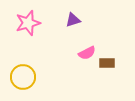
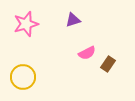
pink star: moved 2 px left, 1 px down
brown rectangle: moved 1 px right, 1 px down; rotated 56 degrees counterclockwise
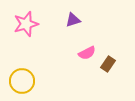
yellow circle: moved 1 px left, 4 px down
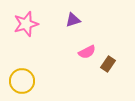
pink semicircle: moved 1 px up
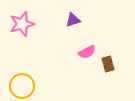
pink star: moved 4 px left
brown rectangle: rotated 49 degrees counterclockwise
yellow circle: moved 5 px down
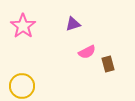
purple triangle: moved 4 px down
pink star: moved 1 px right, 2 px down; rotated 20 degrees counterclockwise
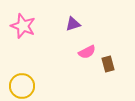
pink star: rotated 15 degrees counterclockwise
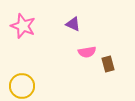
purple triangle: rotated 42 degrees clockwise
pink semicircle: rotated 18 degrees clockwise
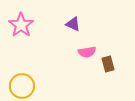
pink star: moved 2 px left, 1 px up; rotated 15 degrees clockwise
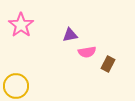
purple triangle: moved 3 px left, 11 px down; rotated 35 degrees counterclockwise
brown rectangle: rotated 42 degrees clockwise
yellow circle: moved 6 px left
